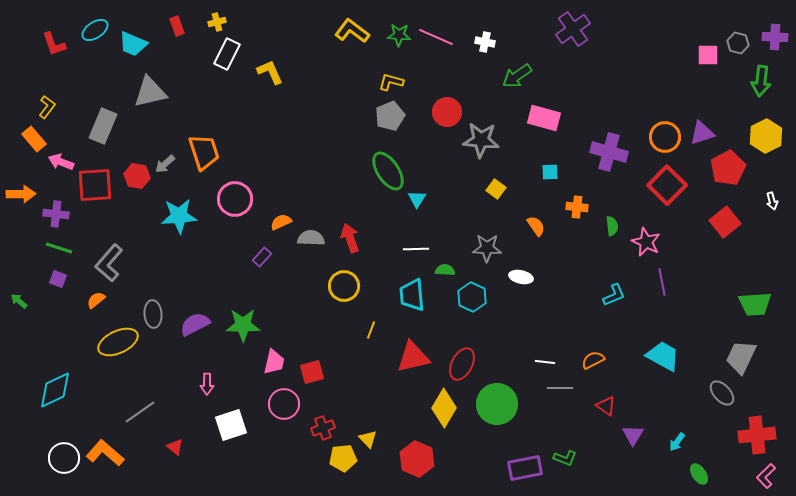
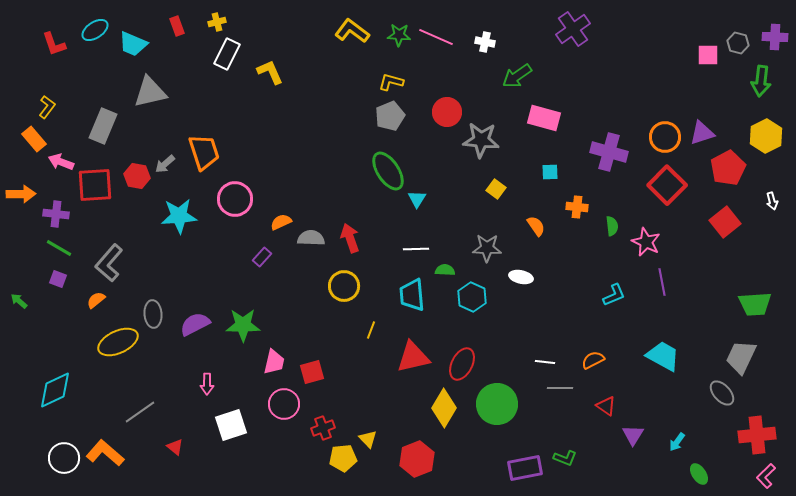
green line at (59, 248): rotated 12 degrees clockwise
red hexagon at (417, 459): rotated 16 degrees clockwise
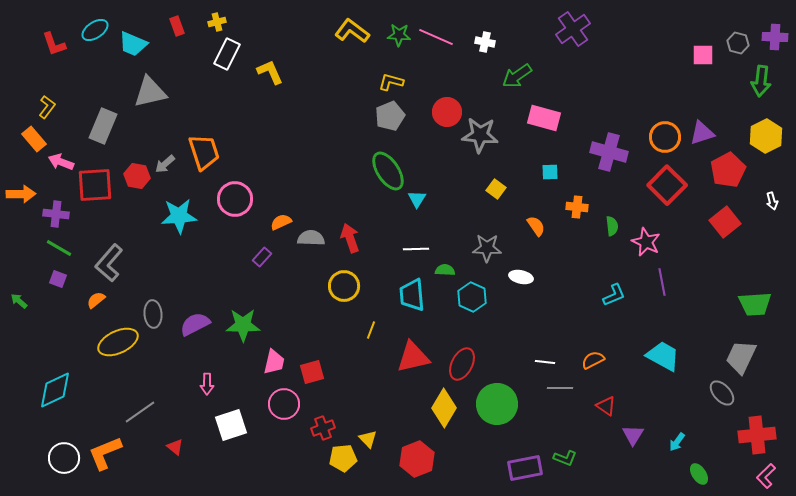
pink square at (708, 55): moved 5 px left
gray star at (481, 140): moved 1 px left, 5 px up
red pentagon at (728, 168): moved 2 px down
orange L-shape at (105, 453): rotated 63 degrees counterclockwise
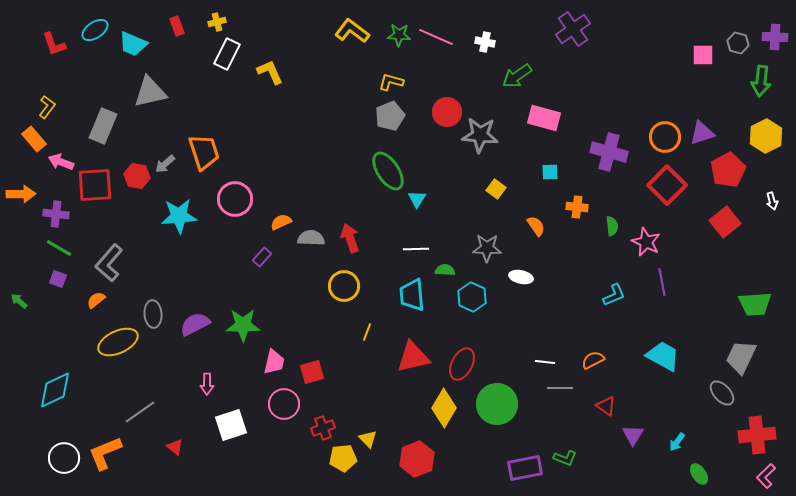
yellow line at (371, 330): moved 4 px left, 2 px down
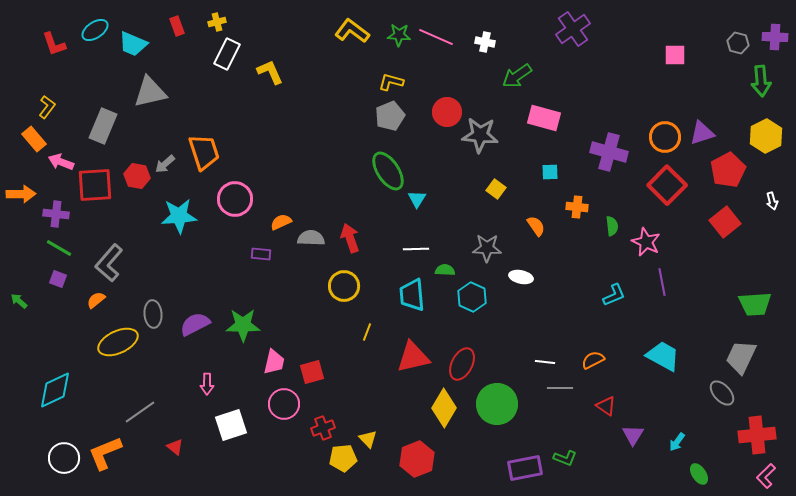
pink square at (703, 55): moved 28 px left
green arrow at (761, 81): rotated 12 degrees counterclockwise
purple rectangle at (262, 257): moved 1 px left, 3 px up; rotated 54 degrees clockwise
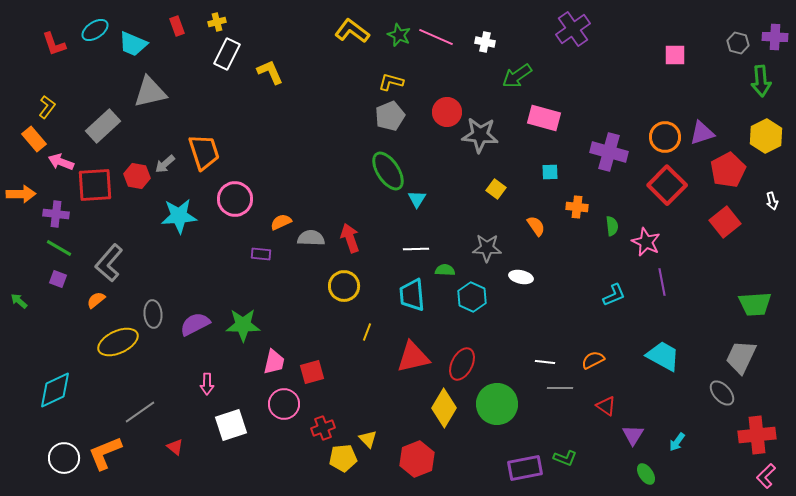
green star at (399, 35): rotated 20 degrees clockwise
gray rectangle at (103, 126): rotated 24 degrees clockwise
green ellipse at (699, 474): moved 53 px left
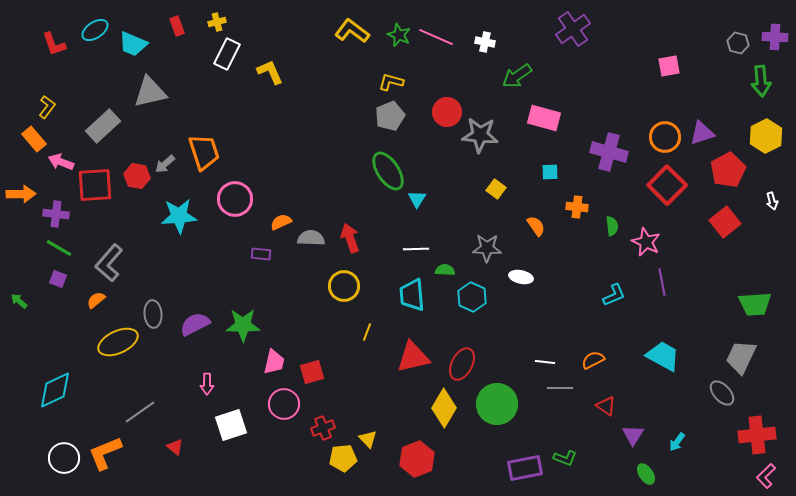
pink square at (675, 55): moved 6 px left, 11 px down; rotated 10 degrees counterclockwise
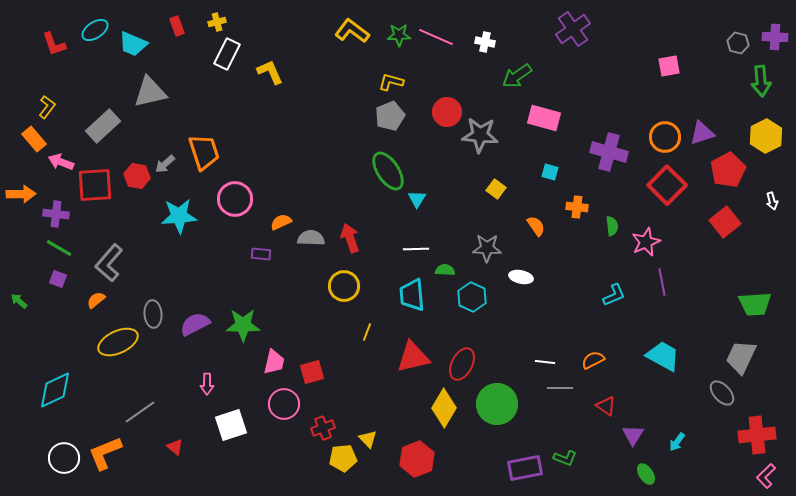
green star at (399, 35): rotated 25 degrees counterclockwise
cyan square at (550, 172): rotated 18 degrees clockwise
pink star at (646, 242): rotated 24 degrees clockwise
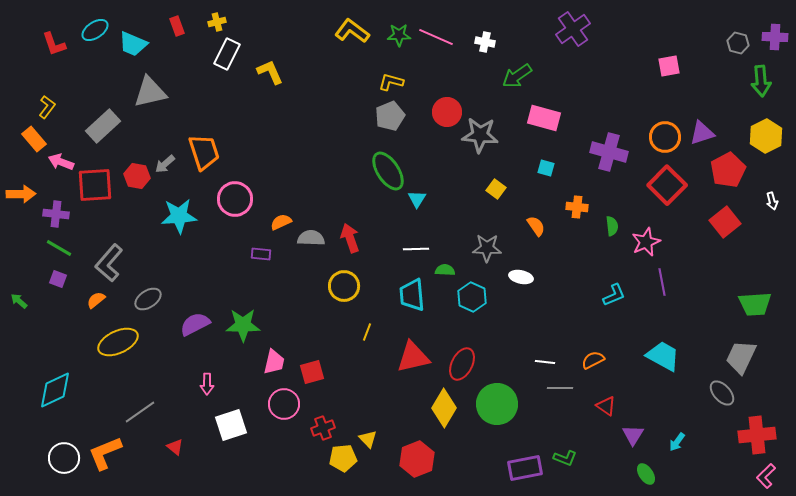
cyan square at (550, 172): moved 4 px left, 4 px up
gray ellipse at (153, 314): moved 5 px left, 15 px up; rotated 60 degrees clockwise
